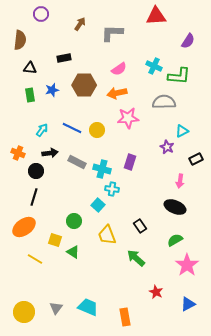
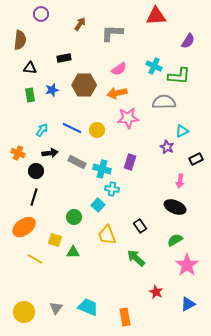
green circle at (74, 221): moved 4 px up
green triangle at (73, 252): rotated 32 degrees counterclockwise
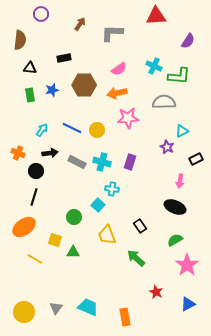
cyan cross at (102, 169): moved 7 px up
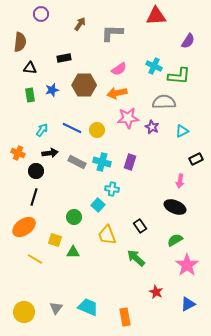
brown semicircle at (20, 40): moved 2 px down
purple star at (167, 147): moved 15 px left, 20 px up
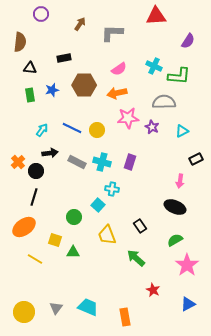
orange cross at (18, 153): moved 9 px down; rotated 24 degrees clockwise
red star at (156, 292): moved 3 px left, 2 px up
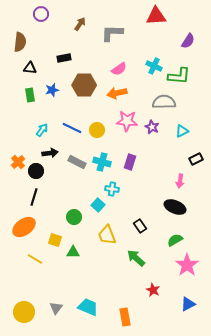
pink star at (128, 118): moved 1 px left, 3 px down; rotated 10 degrees clockwise
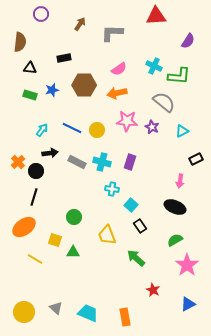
green rectangle at (30, 95): rotated 64 degrees counterclockwise
gray semicircle at (164, 102): rotated 40 degrees clockwise
cyan square at (98, 205): moved 33 px right
cyan trapezoid at (88, 307): moved 6 px down
gray triangle at (56, 308): rotated 24 degrees counterclockwise
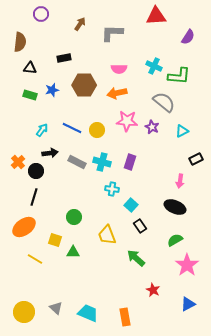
purple semicircle at (188, 41): moved 4 px up
pink semicircle at (119, 69): rotated 35 degrees clockwise
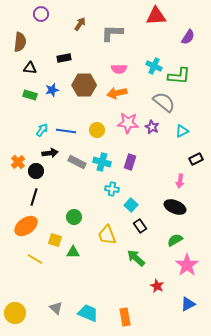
pink star at (127, 121): moved 1 px right, 2 px down
blue line at (72, 128): moved 6 px left, 3 px down; rotated 18 degrees counterclockwise
orange ellipse at (24, 227): moved 2 px right, 1 px up
red star at (153, 290): moved 4 px right, 4 px up
yellow circle at (24, 312): moved 9 px left, 1 px down
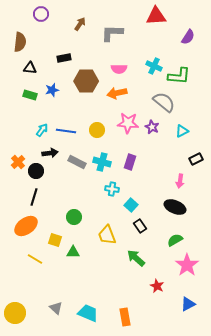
brown hexagon at (84, 85): moved 2 px right, 4 px up
